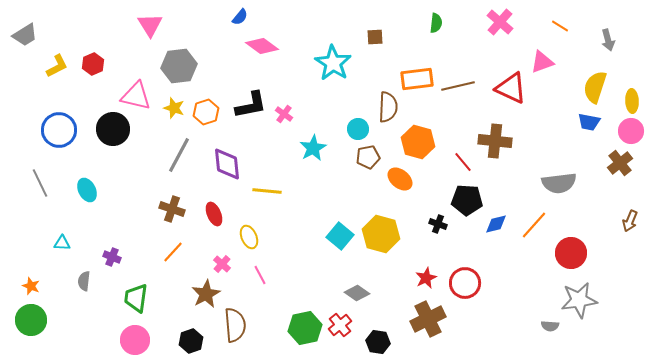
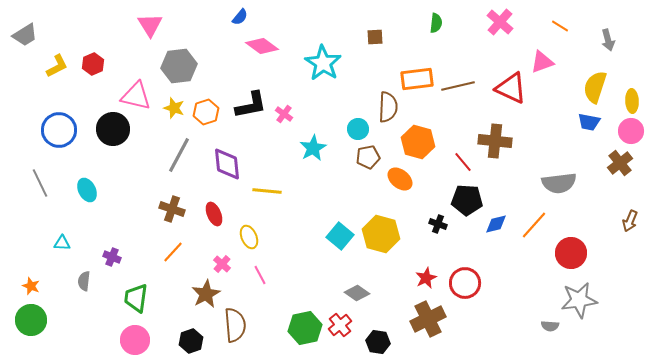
cyan star at (333, 63): moved 10 px left
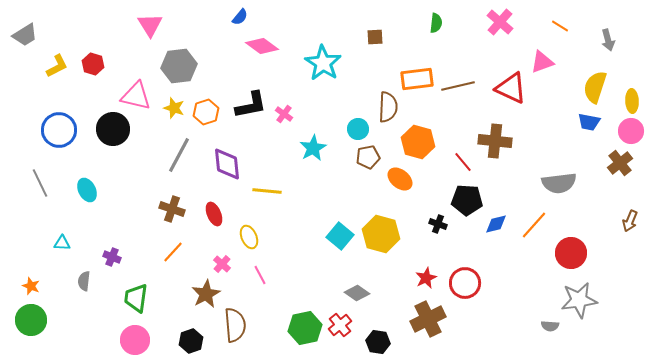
red hexagon at (93, 64): rotated 20 degrees counterclockwise
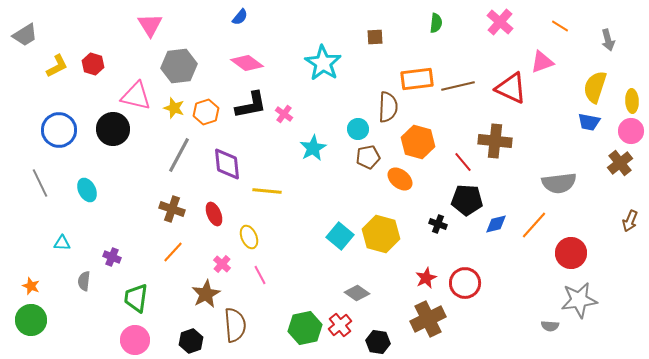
pink diamond at (262, 46): moved 15 px left, 17 px down
